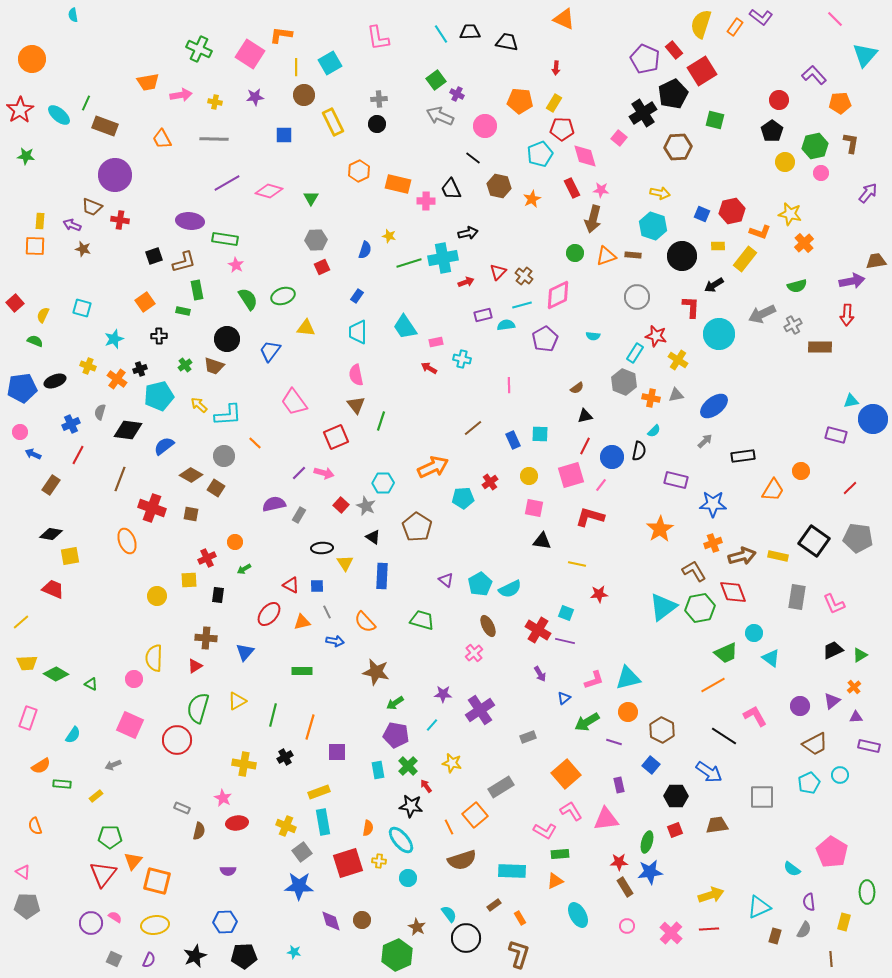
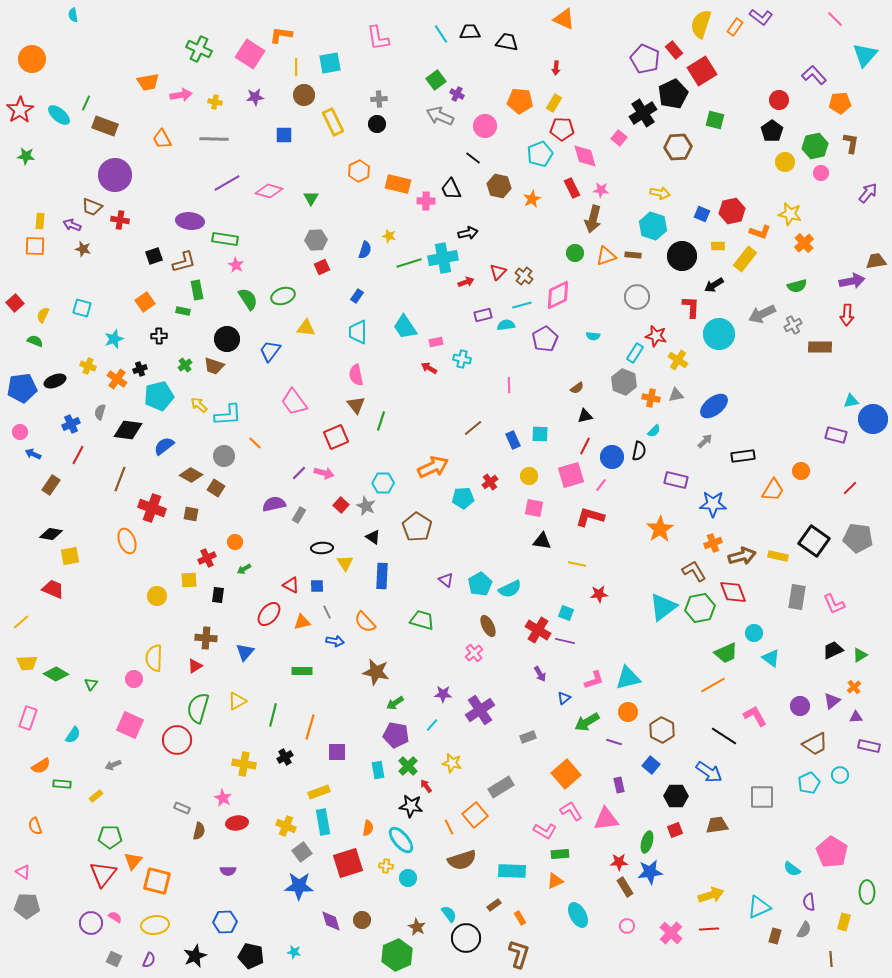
cyan square at (330, 63): rotated 20 degrees clockwise
green triangle at (91, 684): rotated 40 degrees clockwise
yellow cross at (379, 861): moved 7 px right, 5 px down
black pentagon at (244, 956): moved 7 px right; rotated 15 degrees clockwise
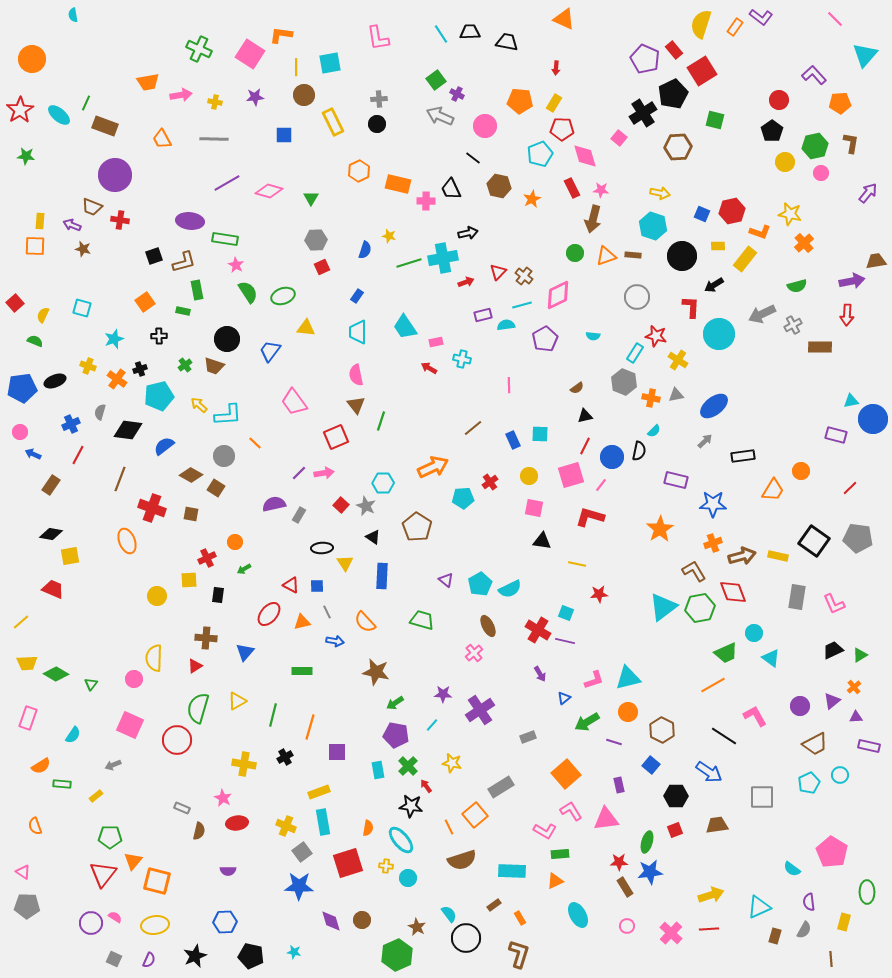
green semicircle at (248, 299): moved 7 px up
pink arrow at (324, 473): rotated 24 degrees counterclockwise
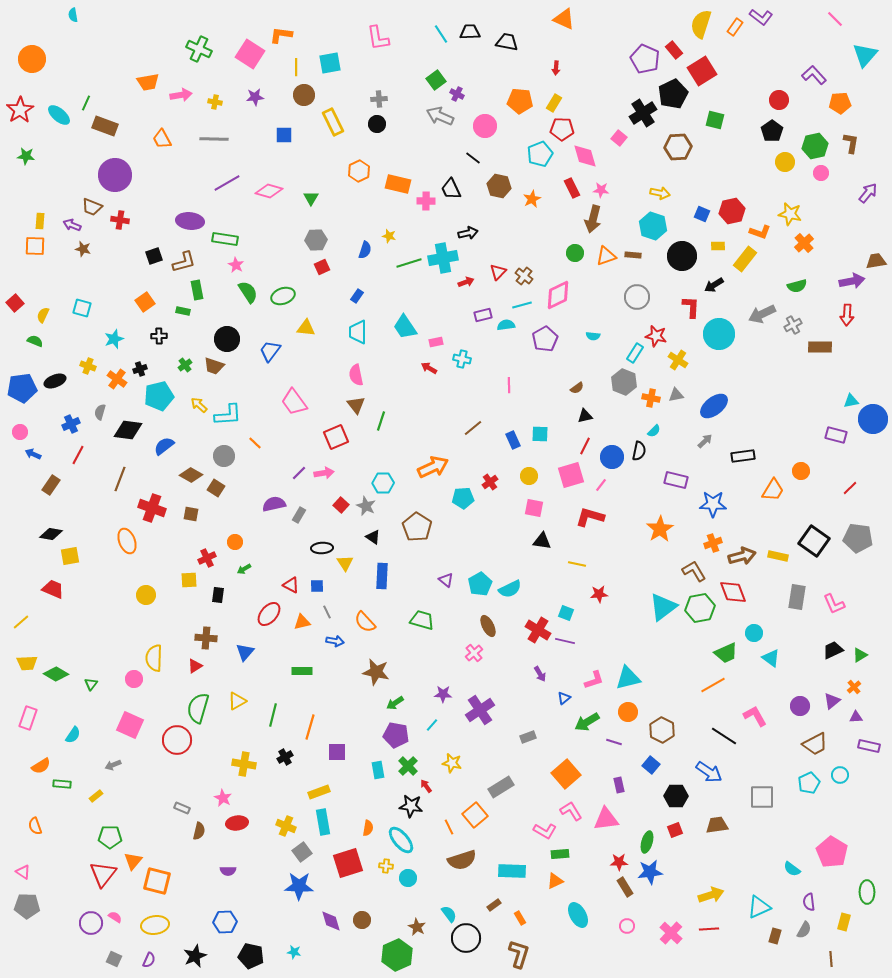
yellow circle at (157, 596): moved 11 px left, 1 px up
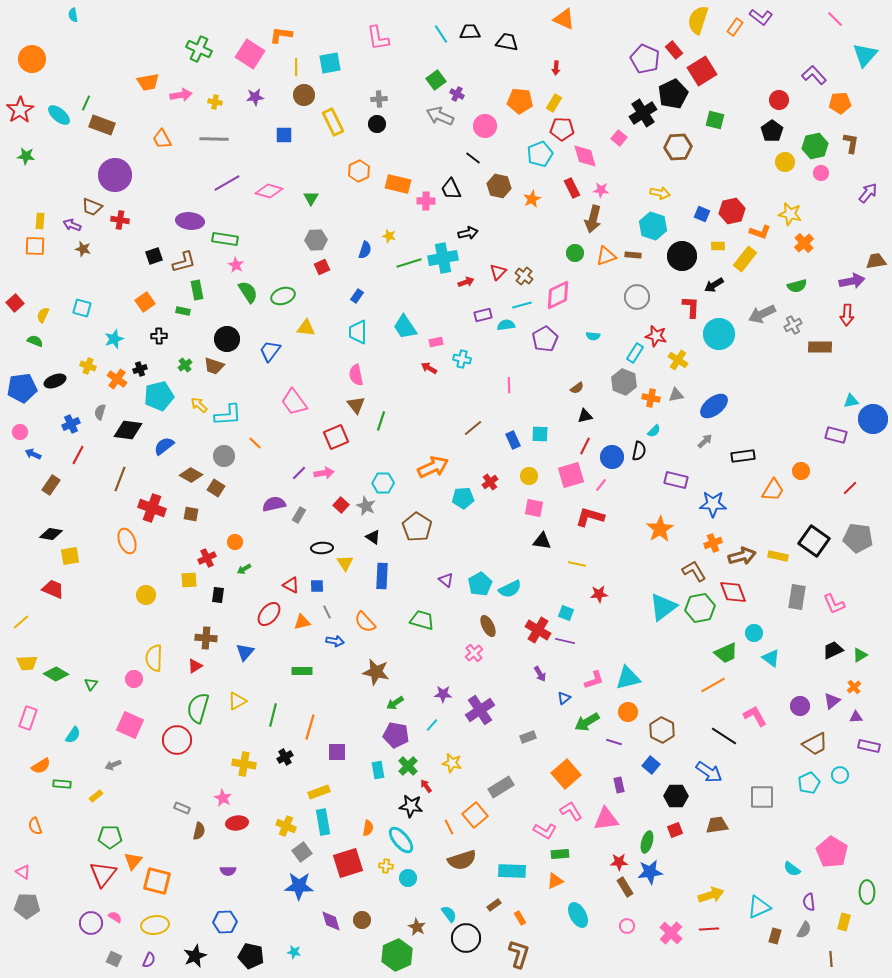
yellow semicircle at (701, 24): moved 3 px left, 4 px up
brown rectangle at (105, 126): moved 3 px left, 1 px up
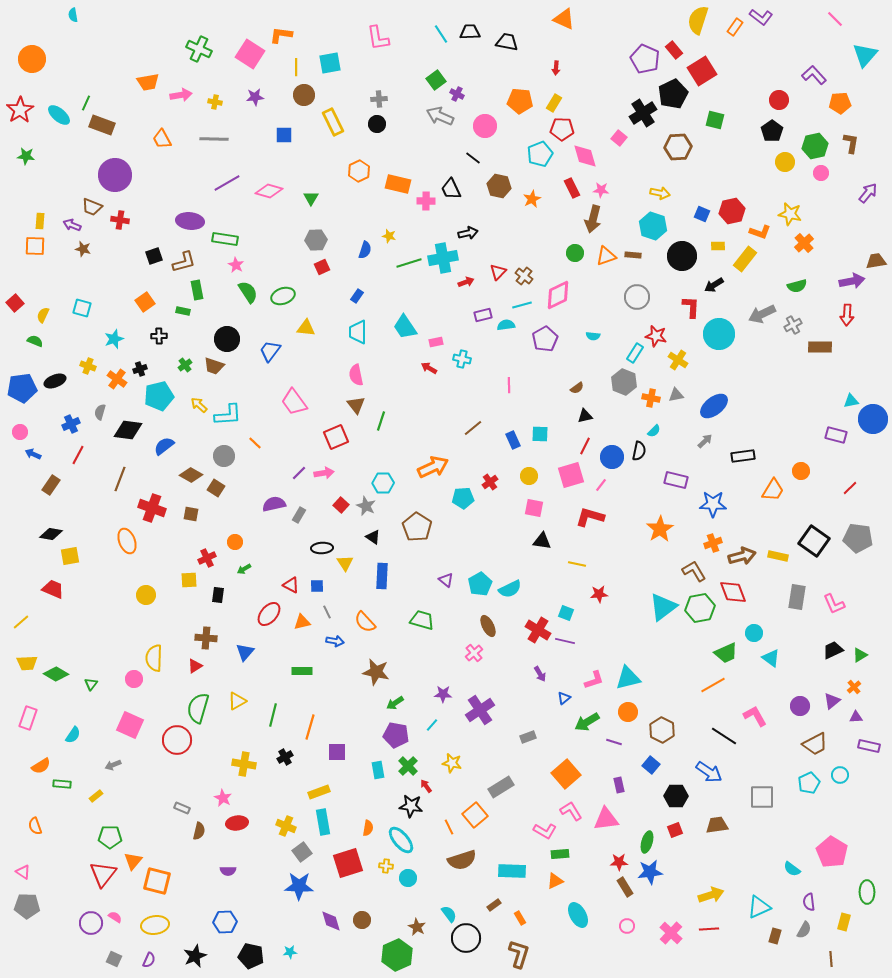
cyan star at (294, 952): moved 4 px left; rotated 16 degrees counterclockwise
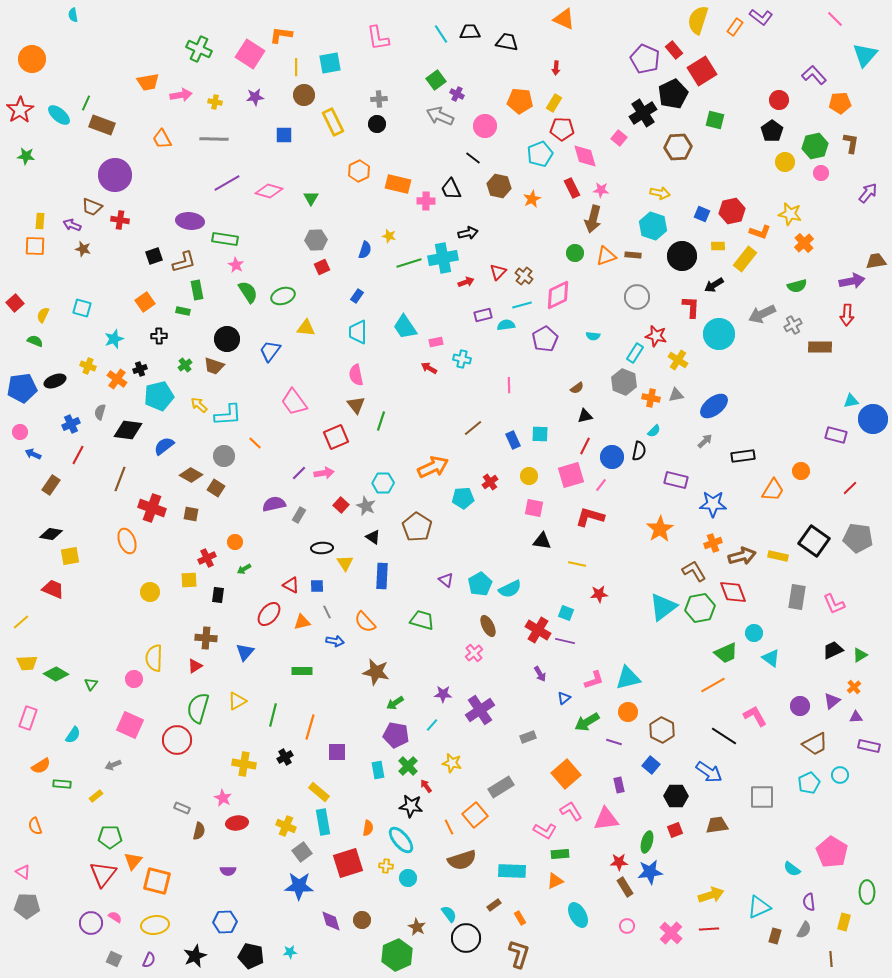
yellow circle at (146, 595): moved 4 px right, 3 px up
yellow rectangle at (319, 792): rotated 60 degrees clockwise
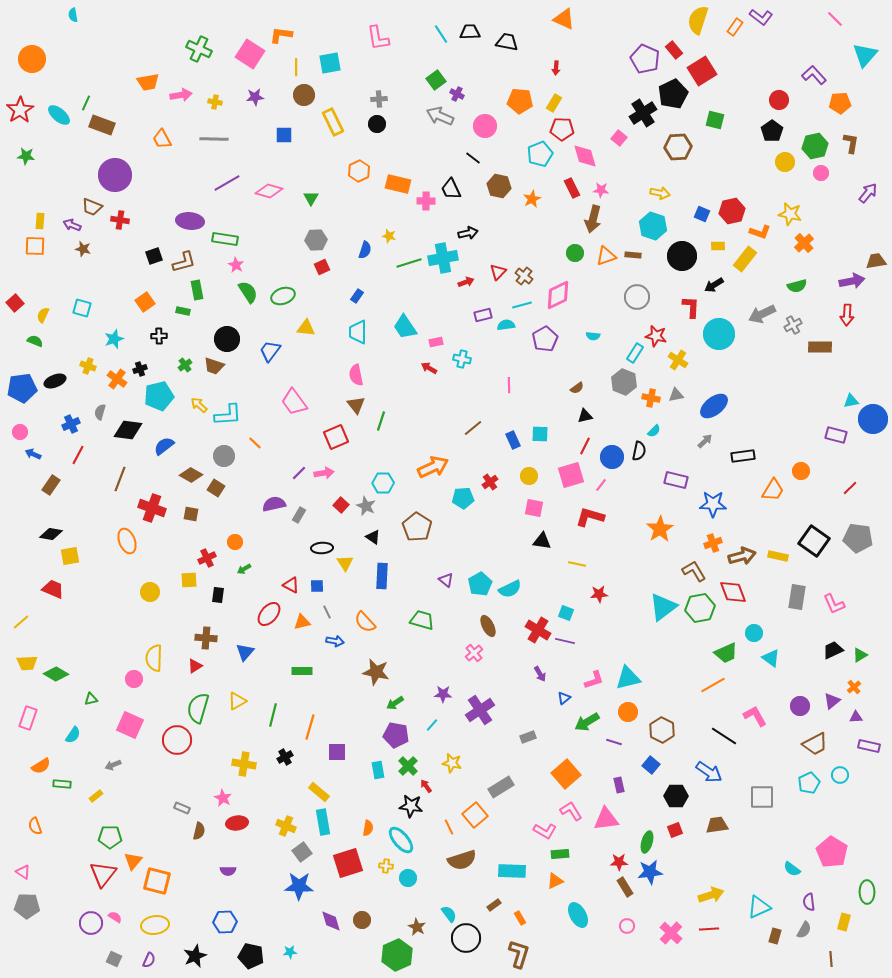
green triangle at (91, 684): moved 15 px down; rotated 40 degrees clockwise
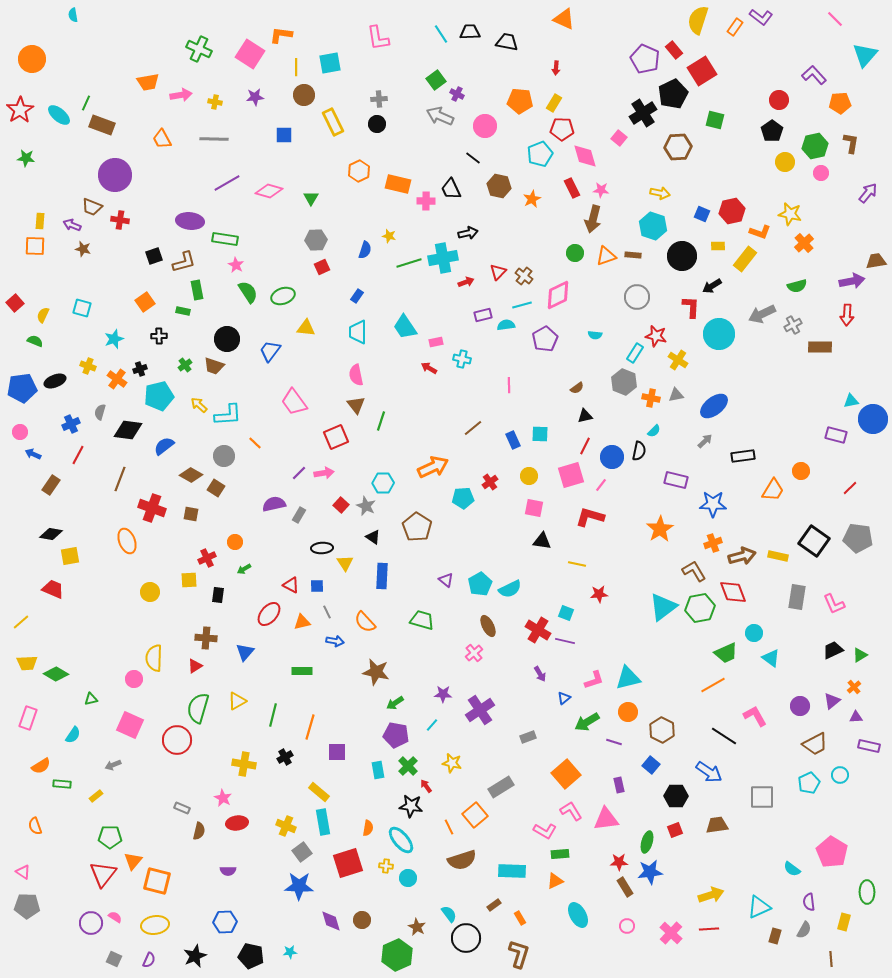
green star at (26, 156): moved 2 px down
black arrow at (714, 285): moved 2 px left, 1 px down
cyan semicircle at (593, 336): moved 2 px right, 1 px up
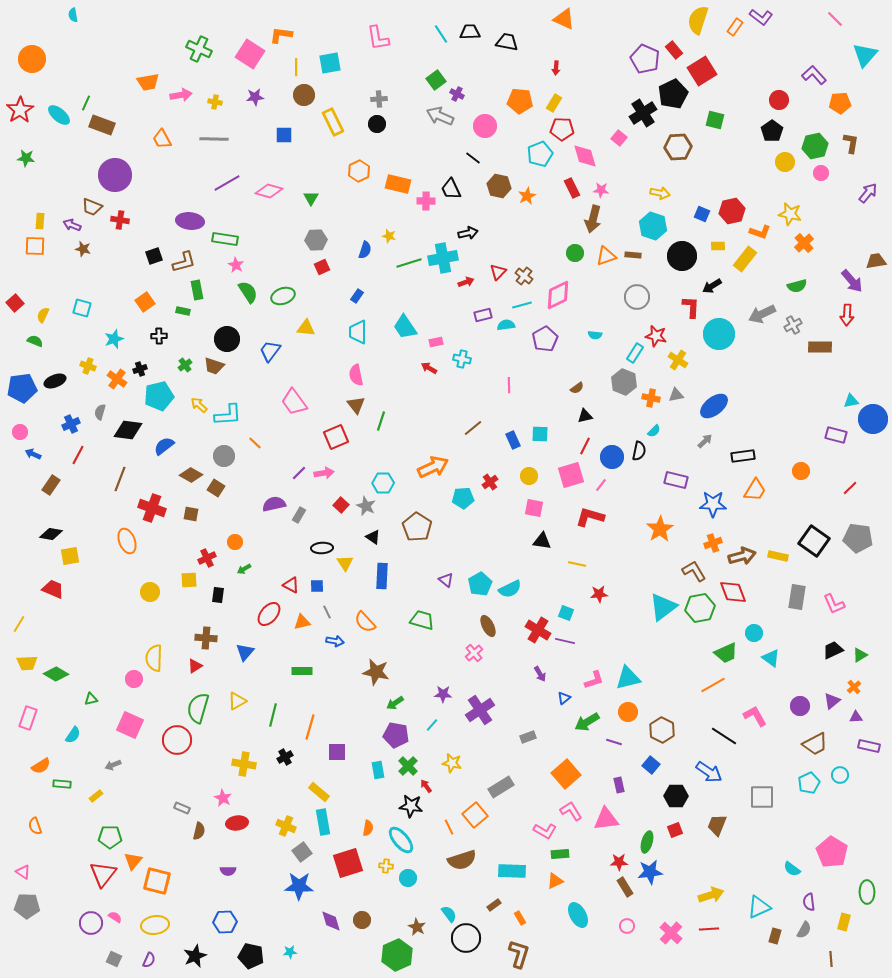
orange star at (532, 199): moved 5 px left, 3 px up
purple arrow at (852, 281): rotated 60 degrees clockwise
orange trapezoid at (773, 490): moved 18 px left
yellow line at (21, 622): moved 2 px left, 2 px down; rotated 18 degrees counterclockwise
brown trapezoid at (717, 825): rotated 60 degrees counterclockwise
